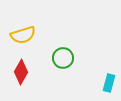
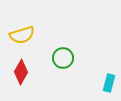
yellow semicircle: moved 1 px left
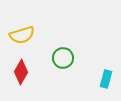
cyan rectangle: moved 3 px left, 4 px up
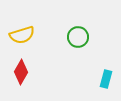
green circle: moved 15 px right, 21 px up
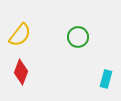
yellow semicircle: moved 2 px left; rotated 35 degrees counterclockwise
red diamond: rotated 10 degrees counterclockwise
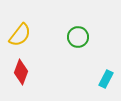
cyan rectangle: rotated 12 degrees clockwise
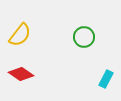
green circle: moved 6 px right
red diamond: moved 2 px down; rotated 75 degrees counterclockwise
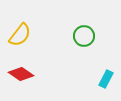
green circle: moved 1 px up
